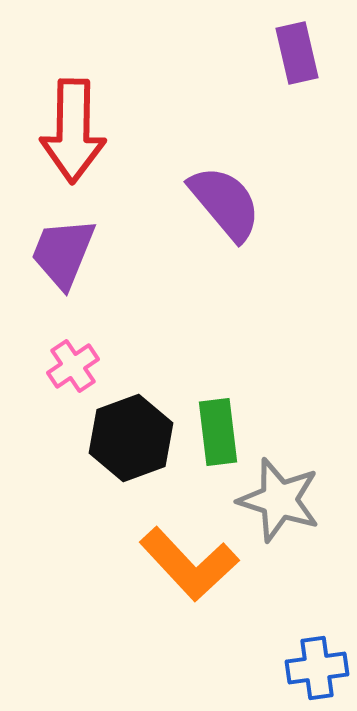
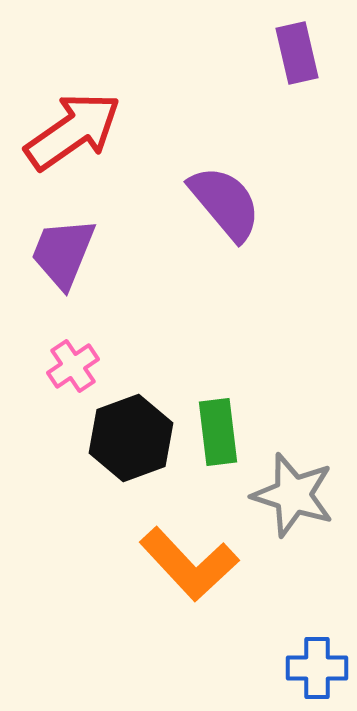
red arrow: rotated 126 degrees counterclockwise
gray star: moved 14 px right, 5 px up
blue cross: rotated 8 degrees clockwise
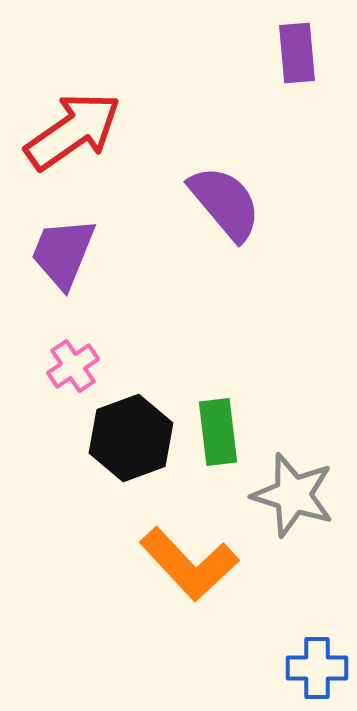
purple rectangle: rotated 8 degrees clockwise
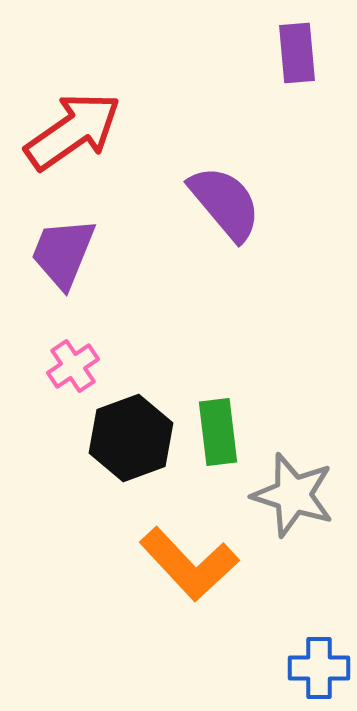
blue cross: moved 2 px right
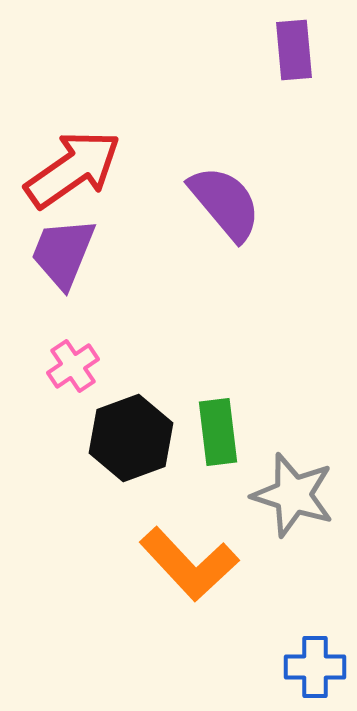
purple rectangle: moved 3 px left, 3 px up
red arrow: moved 38 px down
blue cross: moved 4 px left, 1 px up
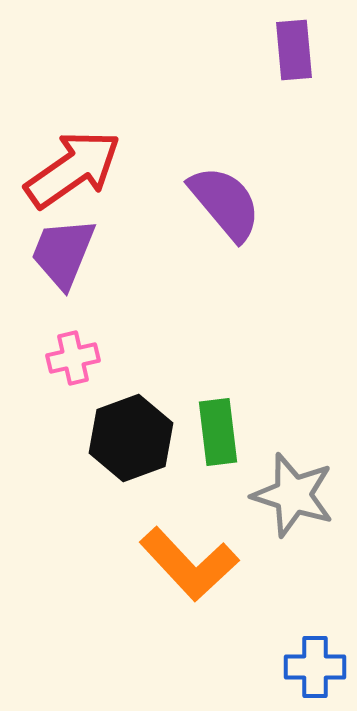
pink cross: moved 8 px up; rotated 21 degrees clockwise
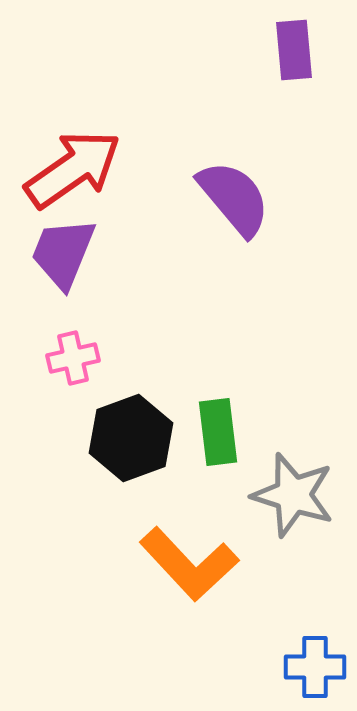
purple semicircle: moved 9 px right, 5 px up
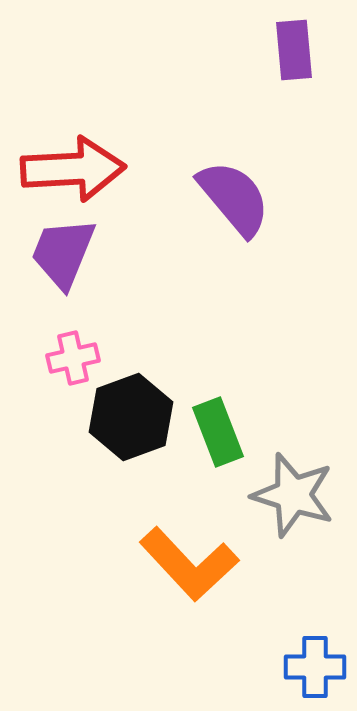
red arrow: rotated 32 degrees clockwise
green rectangle: rotated 14 degrees counterclockwise
black hexagon: moved 21 px up
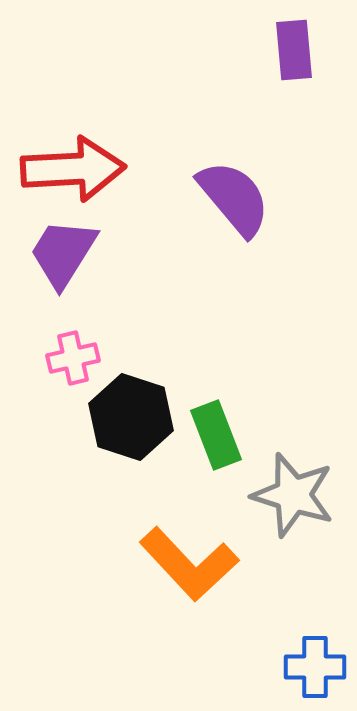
purple trapezoid: rotated 10 degrees clockwise
black hexagon: rotated 22 degrees counterclockwise
green rectangle: moved 2 px left, 3 px down
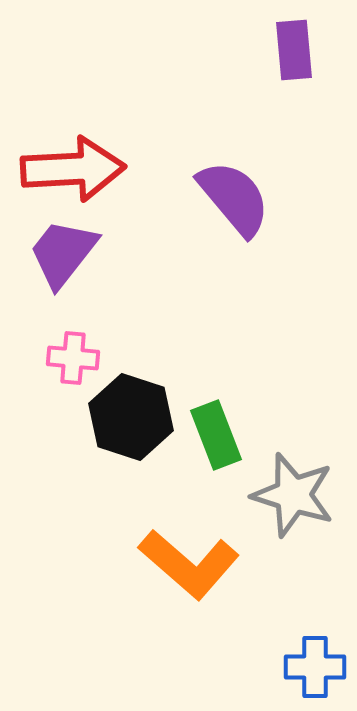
purple trapezoid: rotated 6 degrees clockwise
pink cross: rotated 18 degrees clockwise
orange L-shape: rotated 6 degrees counterclockwise
